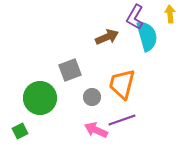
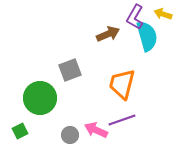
yellow arrow: moved 7 px left; rotated 66 degrees counterclockwise
brown arrow: moved 1 px right, 3 px up
gray circle: moved 22 px left, 38 px down
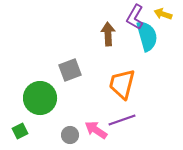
brown arrow: rotated 70 degrees counterclockwise
pink arrow: rotated 10 degrees clockwise
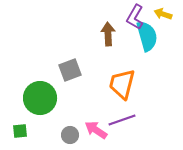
green square: rotated 21 degrees clockwise
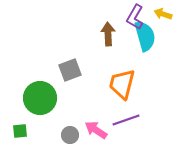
cyan semicircle: moved 2 px left
purple line: moved 4 px right
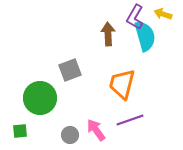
purple line: moved 4 px right
pink arrow: rotated 20 degrees clockwise
